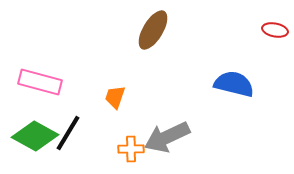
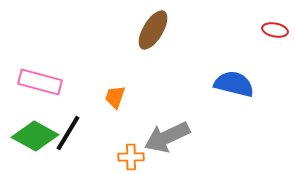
orange cross: moved 8 px down
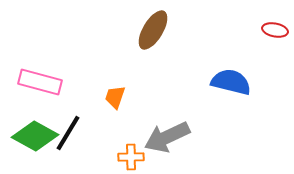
blue semicircle: moved 3 px left, 2 px up
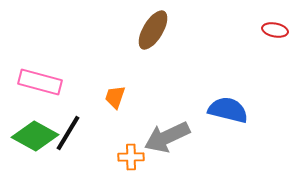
blue semicircle: moved 3 px left, 28 px down
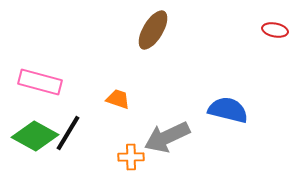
orange trapezoid: moved 3 px right, 2 px down; rotated 90 degrees clockwise
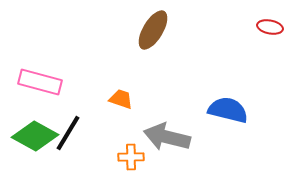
red ellipse: moved 5 px left, 3 px up
orange trapezoid: moved 3 px right
gray arrow: rotated 39 degrees clockwise
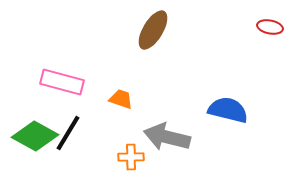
pink rectangle: moved 22 px right
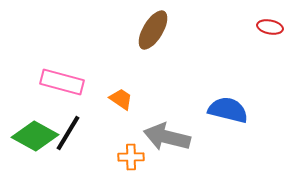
orange trapezoid: rotated 15 degrees clockwise
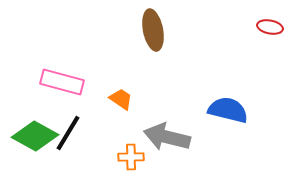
brown ellipse: rotated 42 degrees counterclockwise
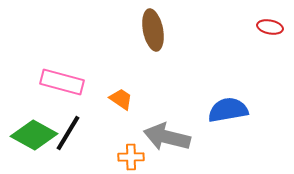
blue semicircle: rotated 24 degrees counterclockwise
green diamond: moved 1 px left, 1 px up
